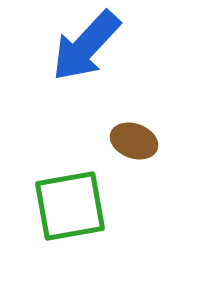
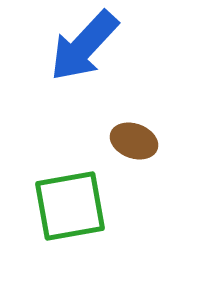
blue arrow: moved 2 px left
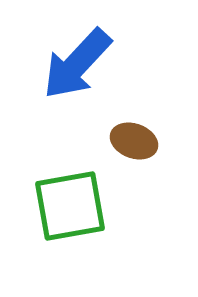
blue arrow: moved 7 px left, 18 px down
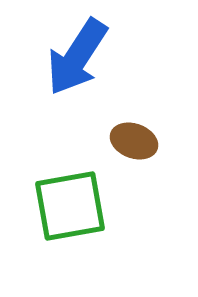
blue arrow: moved 7 px up; rotated 10 degrees counterclockwise
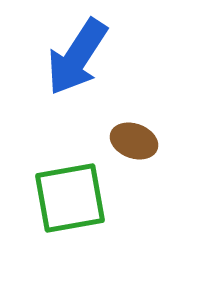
green square: moved 8 px up
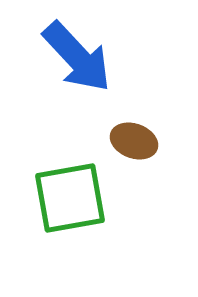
blue arrow: rotated 76 degrees counterclockwise
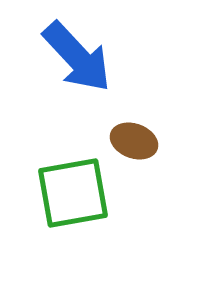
green square: moved 3 px right, 5 px up
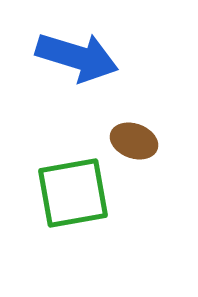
blue arrow: rotated 30 degrees counterclockwise
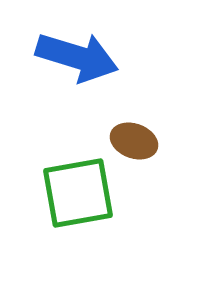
green square: moved 5 px right
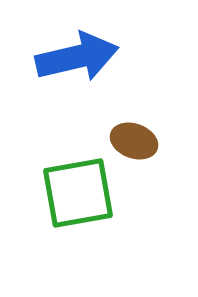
blue arrow: rotated 30 degrees counterclockwise
